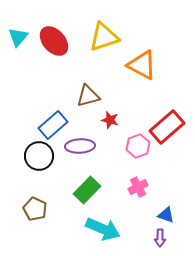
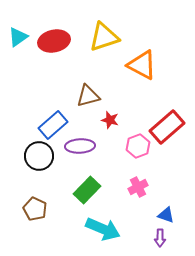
cyan triangle: rotated 15 degrees clockwise
red ellipse: rotated 60 degrees counterclockwise
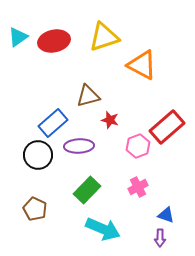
blue rectangle: moved 2 px up
purple ellipse: moved 1 px left
black circle: moved 1 px left, 1 px up
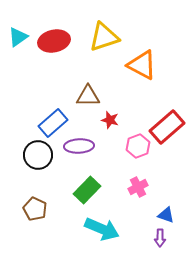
brown triangle: rotated 15 degrees clockwise
cyan arrow: moved 1 px left
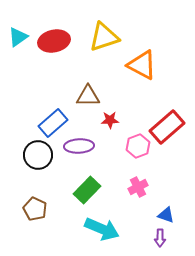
red star: rotated 18 degrees counterclockwise
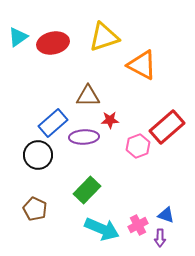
red ellipse: moved 1 px left, 2 px down
purple ellipse: moved 5 px right, 9 px up
pink cross: moved 38 px down
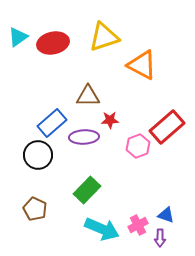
blue rectangle: moved 1 px left
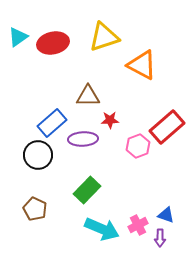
purple ellipse: moved 1 px left, 2 px down
